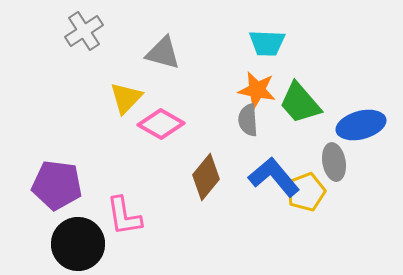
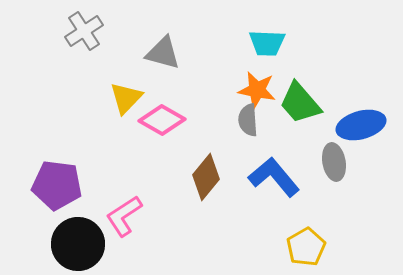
pink diamond: moved 1 px right, 4 px up
yellow pentagon: moved 55 px down; rotated 9 degrees counterclockwise
pink L-shape: rotated 66 degrees clockwise
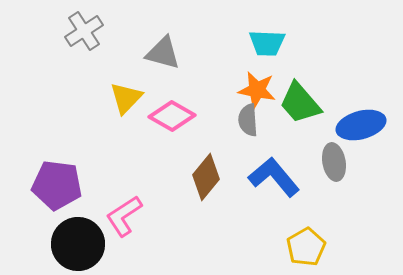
pink diamond: moved 10 px right, 4 px up
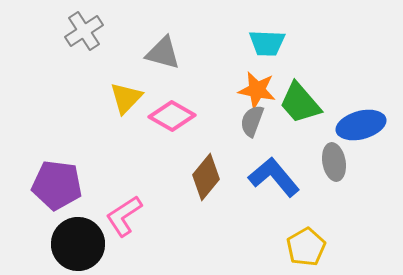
gray semicircle: moved 4 px right, 1 px down; rotated 24 degrees clockwise
